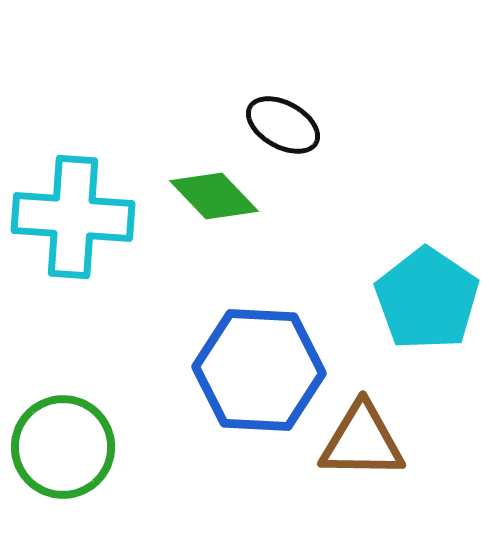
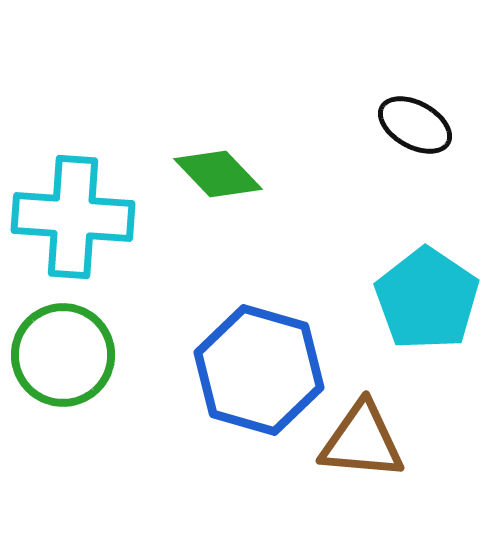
black ellipse: moved 132 px right
green diamond: moved 4 px right, 22 px up
blue hexagon: rotated 13 degrees clockwise
brown triangle: rotated 4 degrees clockwise
green circle: moved 92 px up
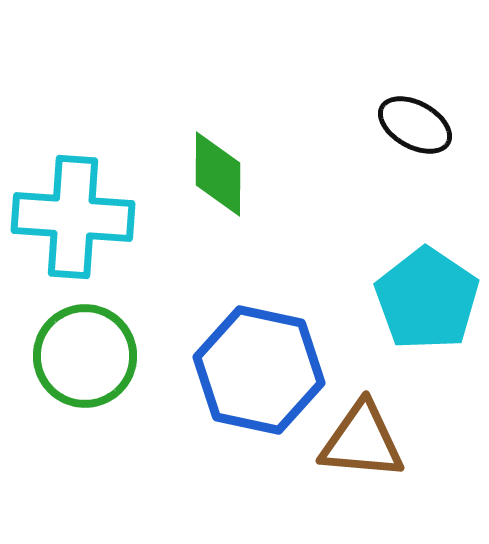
green diamond: rotated 44 degrees clockwise
green circle: moved 22 px right, 1 px down
blue hexagon: rotated 4 degrees counterclockwise
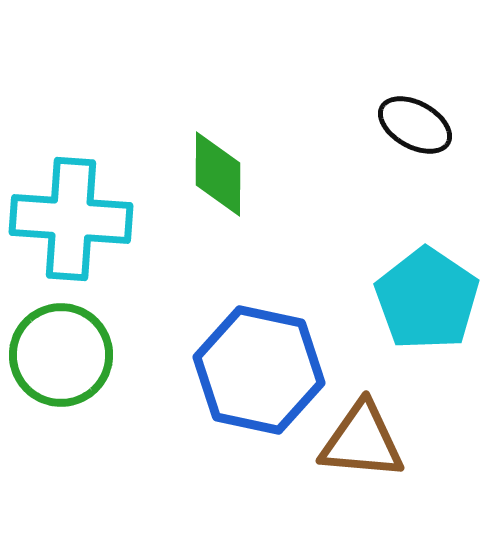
cyan cross: moved 2 px left, 2 px down
green circle: moved 24 px left, 1 px up
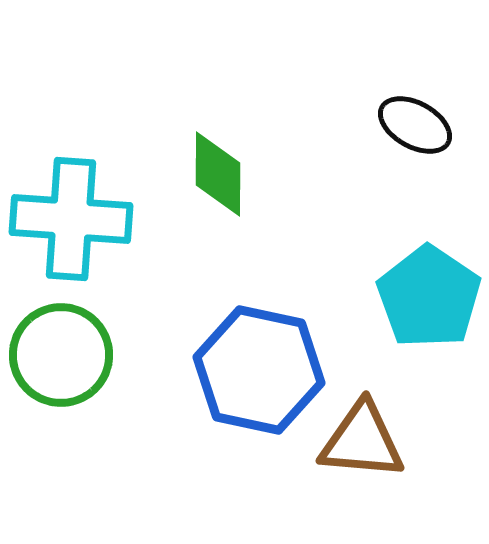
cyan pentagon: moved 2 px right, 2 px up
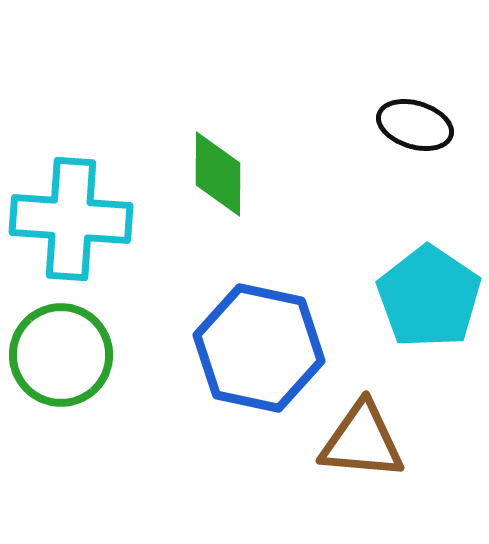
black ellipse: rotated 12 degrees counterclockwise
blue hexagon: moved 22 px up
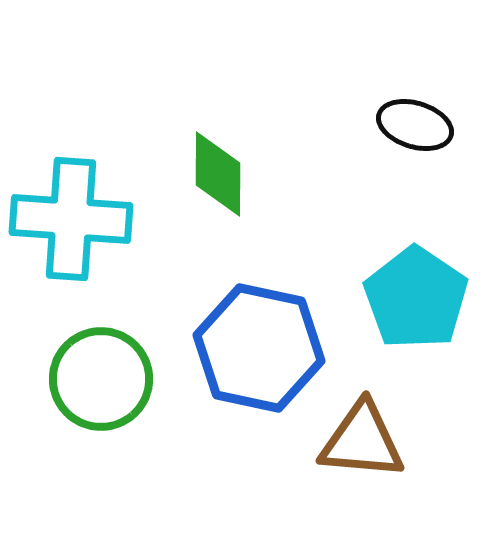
cyan pentagon: moved 13 px left, 1 px down
green circle: moved 40 px right, 24 px down
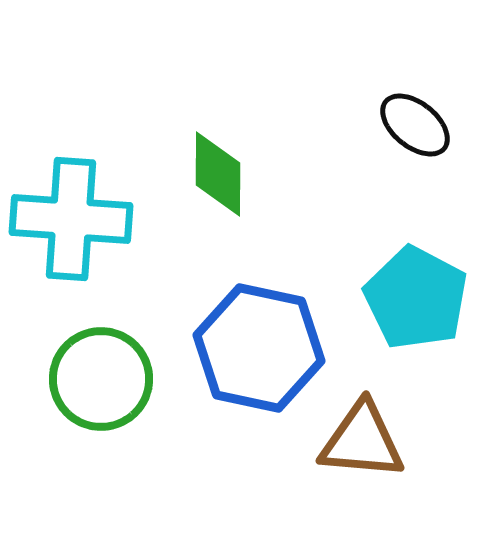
black ellipse: rotated 22 degrees clockwise
cyan pentagon: rotated 6 degrees counterclockwise
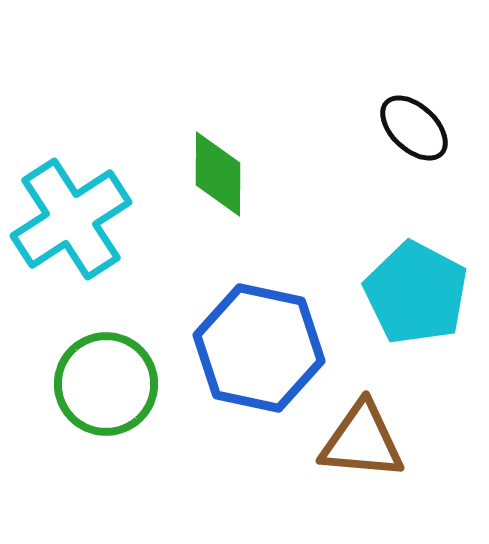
black ellipse: moved 1 px left, 3 px down; rotated 4 degrees clockwise
cyan cross: rotated 37 degrees counterclockwise
cyan pentagon: moved 5 px up
green circle: moved 5 px right, 5 px down
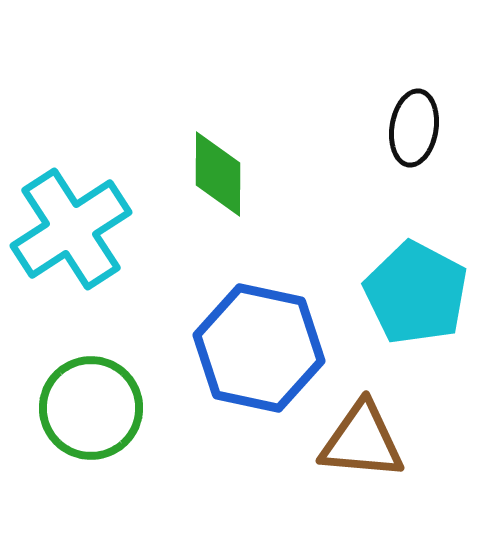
black ellipse: rotated 56 degrees clockwise
cyan cross: moved 10 px down
green circle: moved 15 px left, 24 px down
